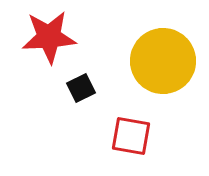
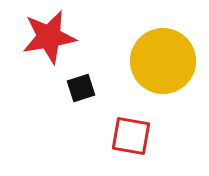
red star: rotated 6 degrees counterclockwise
black square: rotated 8 degrees clockwise
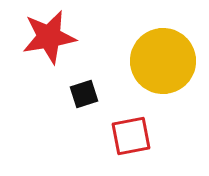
black square: moved 3 px right, 6 px down
red square: rotated 21 degrees counterclockwise
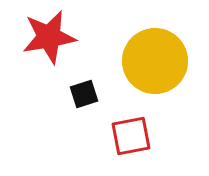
yellow circle: moved 8 px left
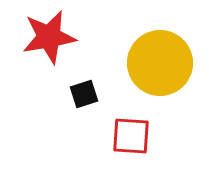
yellow circle: moved 5 px right, 2 px down
red square: rotated 15 degrees clockwise
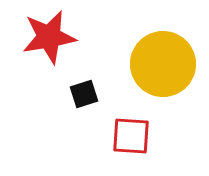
yellow circle: moved 3 px right, 1 px down
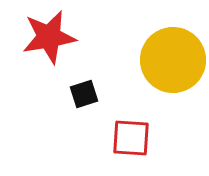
yellow circle: moved 10 px right, 4 px up
red square: moved 2 px down
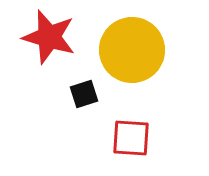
red star: rotated 26 degrees clockwise
yellow circle: moved 41 px left, 10 px up
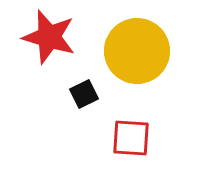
yellow circle: moved 5 px right, 1 px down
black square: rotated 8 degrees counterclockwise
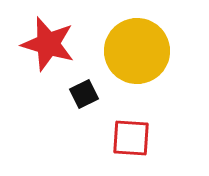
red star: moved 1 px left, 7 px down
